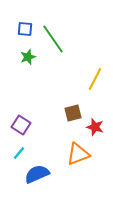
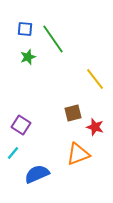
yellow line: rotated 65 degrees counterclockwise
cyan line: moved 6 px left
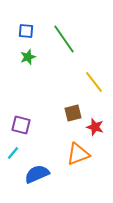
blue square: moved 1 px right, 2 px down
green line: moved 11 px right
yellow line: moved 1 px left, 3 px down
purple square: rotated 18 degrees counterclockwise
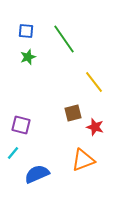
orange triangle: moved 5 px right, 6 px down
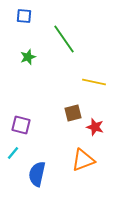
blue square: moved 2 px left, 15 px up
yellow line: rotated 40 degrees counterclockwise
blue semicircle: rotated 55 degrees counterclockwise
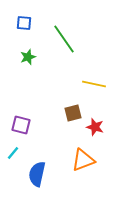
blue square: moved 7 px down
yellow line: moved 2 px down
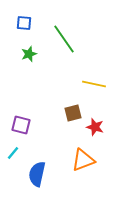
green star: moved 1 px right, 3 px up
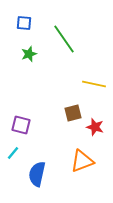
orange triangle: moved 1 px left, 1 px down
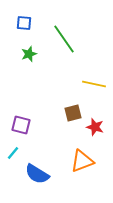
blue semicircle: rotated 70 degrees counterclockwise
